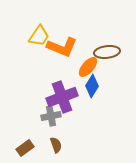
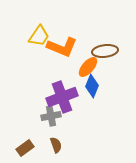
brown ellipse: moved 2 px left, 1 px up
blue diamond: rotated 10 degrees counterclockwise
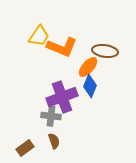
brown ellipse: rotated 15 degrees clockwise
blue diamond: moved 2 px left
gray cross: rotated 18 degrees clockwise
brown semicircle: moved 2 px left, 4 px up
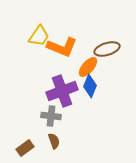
brown ellipse: moved 2 px right, 2 px up; rotated 25 degrees counterclockwise
purple cross: moved 6 px up
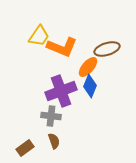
purple cross: moved 1 px left
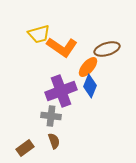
yellow trapezoid: moved 2 px up; rotated 40 degrees clockwise
orange L-shape: rotated 12 degrees clockwise
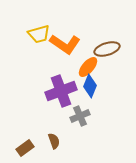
orange L-shape: moved 3 px right, 3 px up
gray cross: moved 29 px right; rotated 30 degrees counterclockwise
